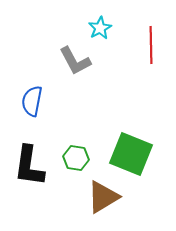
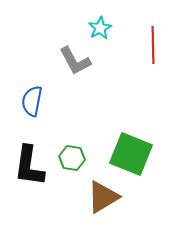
red line: moved 2 px right
green hexagon: moved 4 px left
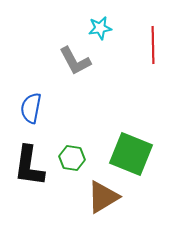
cyan star: rotated 20 degrees clockwise
blue semicircle: moved 1 px left, 7 px down
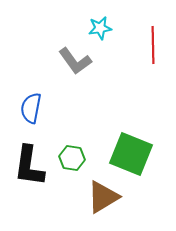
gray L-shape: rotated 8 degrees counterclockwise
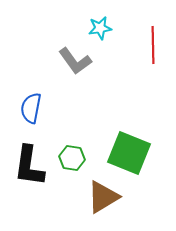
green square: moved 2 px left, 1 px up
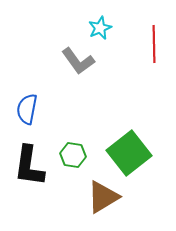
cyan star: rotated 15 degrees counterclockwise
red line: moved 1 px right, 1 px up
gray L-shape: moved 3 px right
blue semicircle: moved 4 px left, 1 px down
green square: rotated 30 degrees clockwise
green hexagon: moved 1 px right, 3 px up
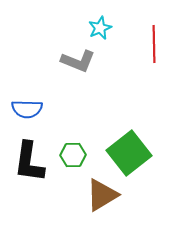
gray L-shape: rotated 32 degrees counterclockwise
blue semicircle: rotated 100 degrees counterclockwise
green hexagon: rotated 10 degrees counterclockwise
black L-shape: moved 4 px up
brown triangle: moved 1 px left, 2 px up
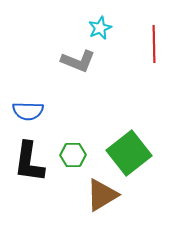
blue semicircle: moved 1 px right, 2 px down
